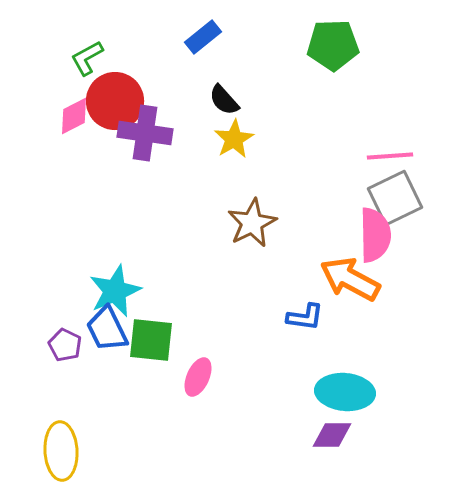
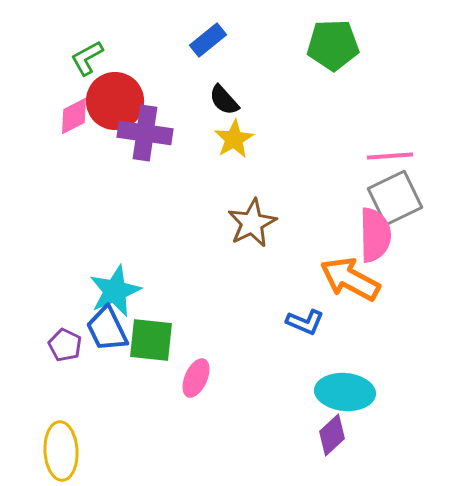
blue rectangle: moved 5 px right, 3 px down
blue L-shape: moved 5 px down; rotated 15 degrees clockwise
pink ellipse: moved 2 px left, 1 px down
purple diamond: rotated 42 degrees counterclockwise
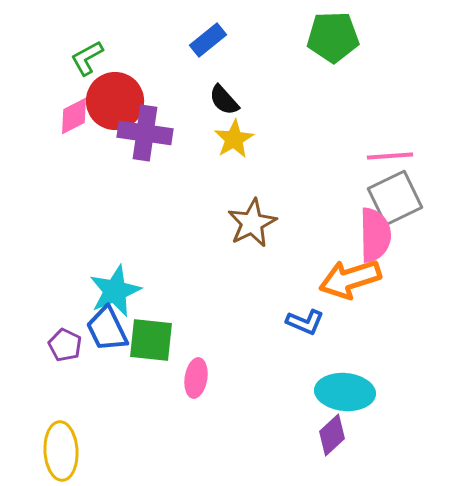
green pentagon: moved 8 px up
orange arrow: rotated 46 degrees counterclockwise
pink ellipse: rotated 15 degrees counterclockwise
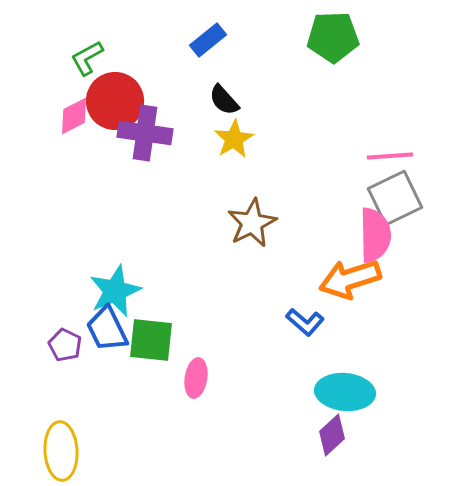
blue L-shape: rotated 18 degrees clockwise
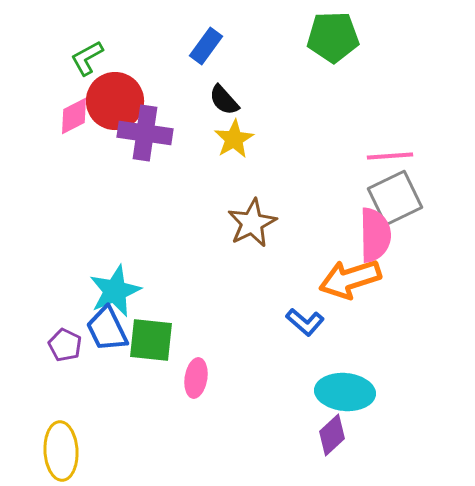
blue rectangle: moved 2 px left, 6 px down; rotated 15 degrees counterclockwise
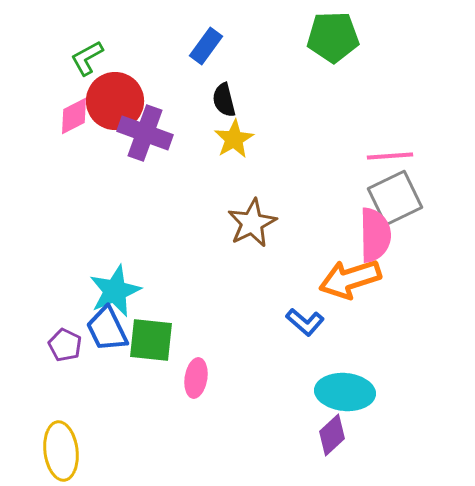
black semicircle: rotated 28 degrees clockwise
purple cross: rotated 12 degrees clockwise
yellow ellipse: rotated 4 degrees counterclockwise
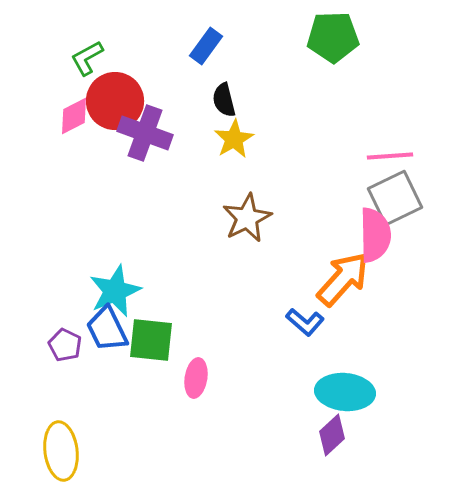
brown star: moved 5 px left, 5 px up
orange arrow: moved 7 px left; rotated 150 degrees clockwise
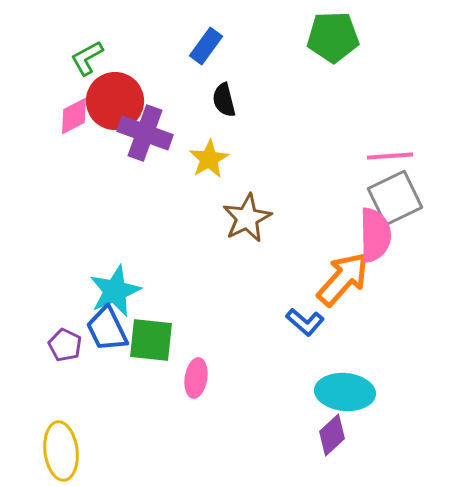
yellow star: moved 25 px left, 20 px down
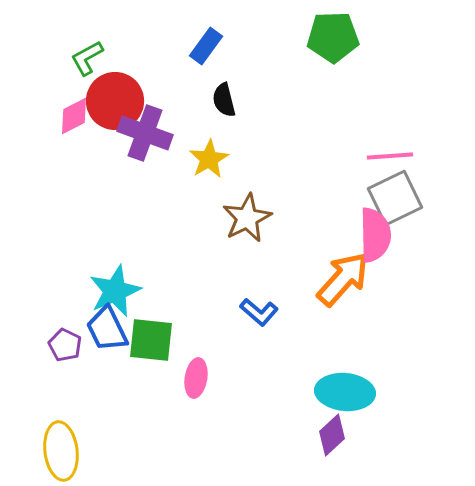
blue L-shape: moved 46 px left, 10 px up
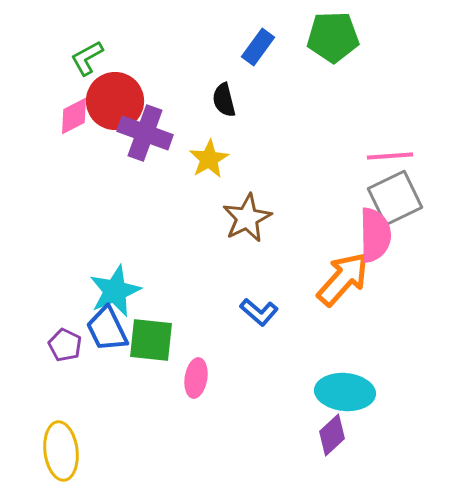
blue rectangle: moved 52 px right, 1 px down
